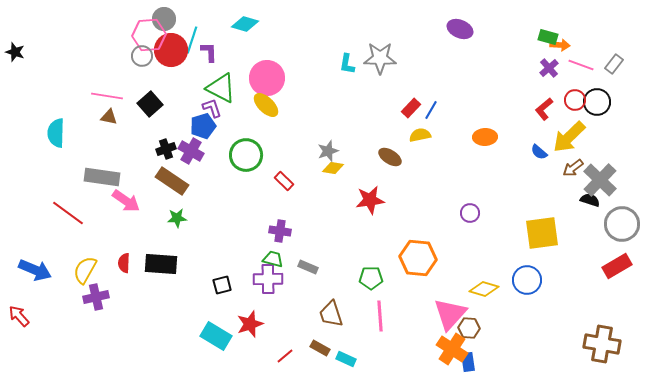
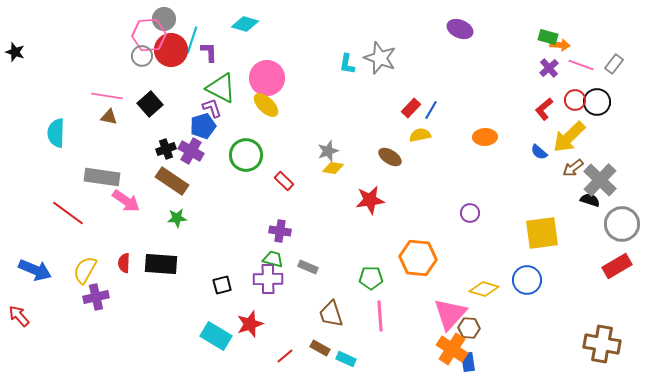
gray star at (380, 58): rotated 20 degrees clockwise
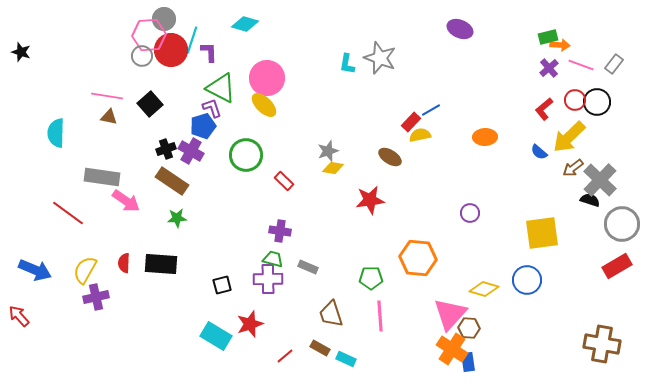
green rectangle at (548, 37): rotated 30 degrees counterclockwise
black star at (15, 52): moved 6 px right
yellow ellipse at (266, 105): moved 2 px left
red rectangle at (411, 108): moved 14 px down
blue line at (431, 110): rotated 30 degrees clockwise
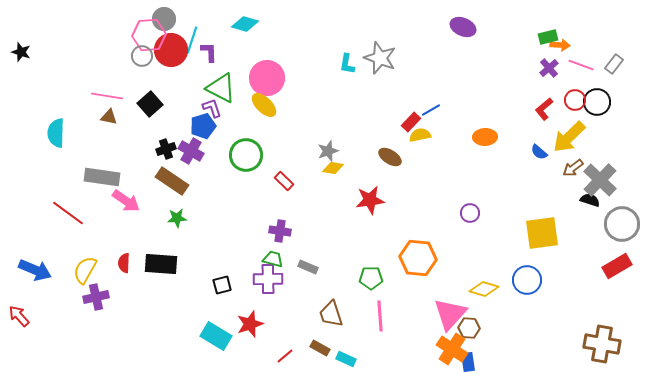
purple ellipse at (460, 29): moved 3 px right, 2 px up
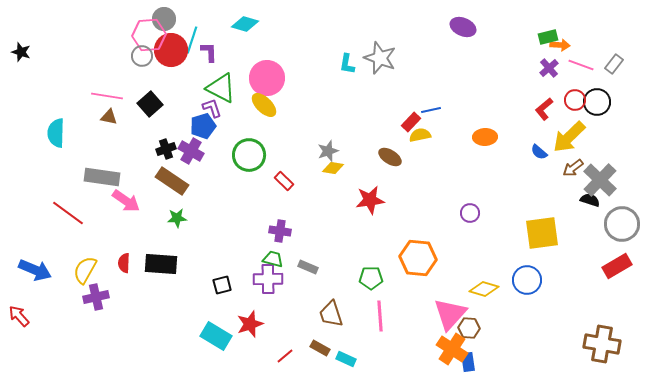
blue line at (431, 110): rotated 18 degrees clockwise
green circle at (246, 155): moved 3 px right
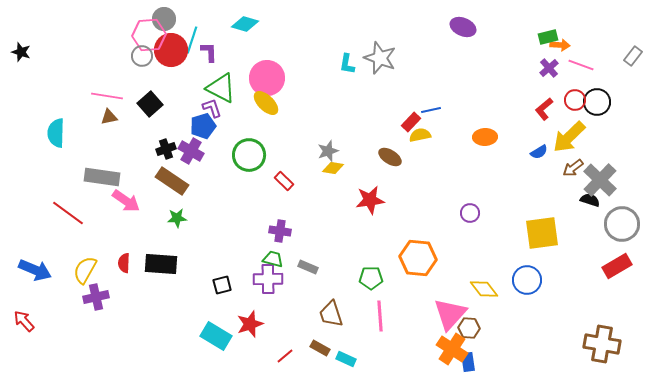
gray rectangle at (614, 64): moved 19 px right, 8 px up
yellow ellipse at (264, 105): moved 2 px right, 2 px up
brown triangle at (109, 117): rotated 24 degrees counterclockwise
blue semicircle at (539, 152): rotated 72 degrees counterclockwise
yellow diamond at (484, 289): rotated 36 degrees clockwise
red arrow at (19, 316): moved 5 px right, 5 px down
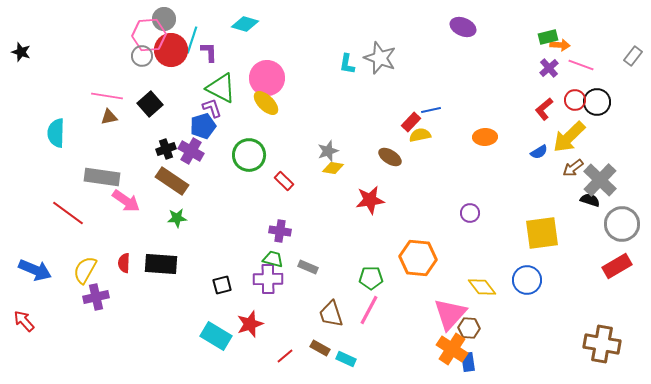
yellow diamond at (484, 289): moved 2 px left, 2 px up
pink line at (380, 316): moved 11 px left, 6 px up; rotated 32 degrees clockwise
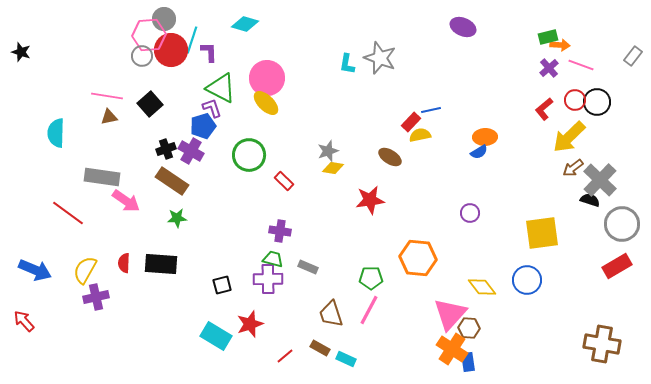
blue semicircle at (539, 152): moved 60 px left
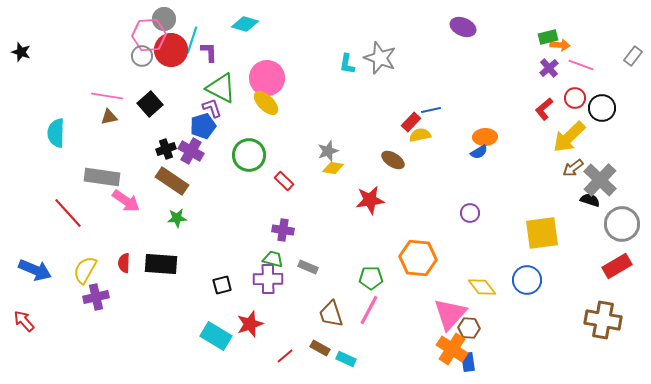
red circle at (575, 100): moved 2 px up
black circle at (597, 102): moved 5 px right, 6 px down
brown ellipse at (390, 157): moved 3 px right, 3 px down
red line at (68, 213): rotated 12 degrees clockwise
purple cross at (280, 231): moved 3 px right, 1 px up
brown cross at (602, 344): moved 1 px right, 24 px up
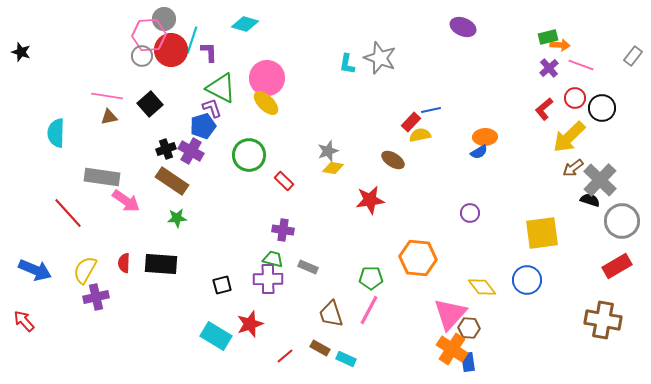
gray circle at (622, 224): moved 3 px up
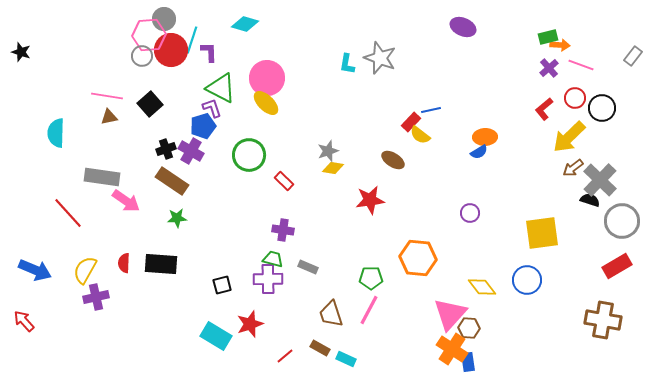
yellow semicircle at (420, 135): rotated 130 degrees counterclockwise
